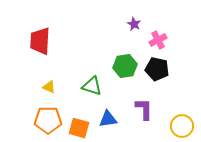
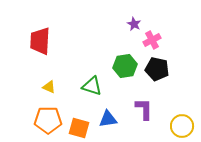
pink cross: moved 6 px left
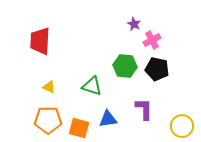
green hexagon: rotated 15 degrees clockwise
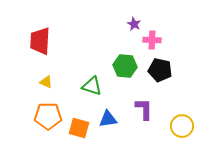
pink cross: rotated 30 degrees clockwise
black pentagon: moved 3 px right, 1 px down
yellow triangle: moved 3 px left, 5 px up
orange pentagon: moved 4 px up
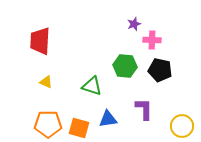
purple star: rotated 24 degrees clockwise
orange pentagon: moved 8 px down
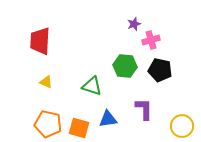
pink cross: moved 1 px left; rotated 18 degrees counterclockwise
orange pentagon: rotated 12 degrees clockwise
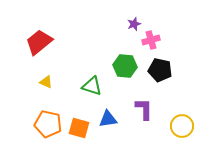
red trapezoid: moved 1 px left, 1 px down; rotated 48 degrees clockwise
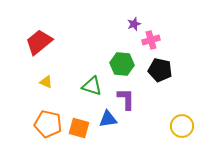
green hexagon: moved 3 px left, 2 px up
purple L-shape: moved 18 px left, 10 px up
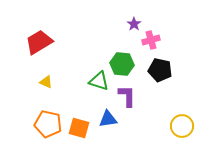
purple star: rotated 16 degrees counterclockwise
red trapezoid: rotated 8 degrees clockwise
green triangle: moved 7 px right, 5 px up
purple L-shape: moved 1 px right, 3 px up
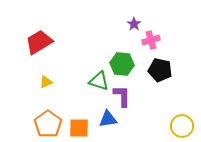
yellow triangle: rotated 48 degrees counterclockwise
purple L-shape: moved 5 px left
orange pentagon: rotated 24 degrees clockwise
orange square: rotated 15 degrees counterclockwise
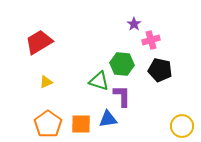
orange square: moved 2 px right, 4 px up
